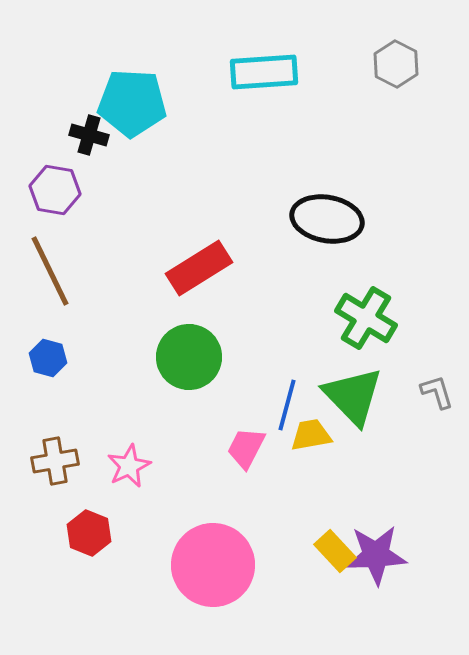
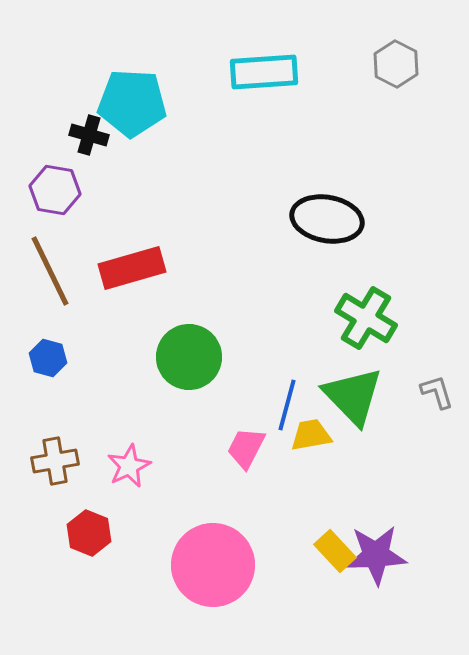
red rectangle: moved 67 px left; rotated 16 degrees clockwise
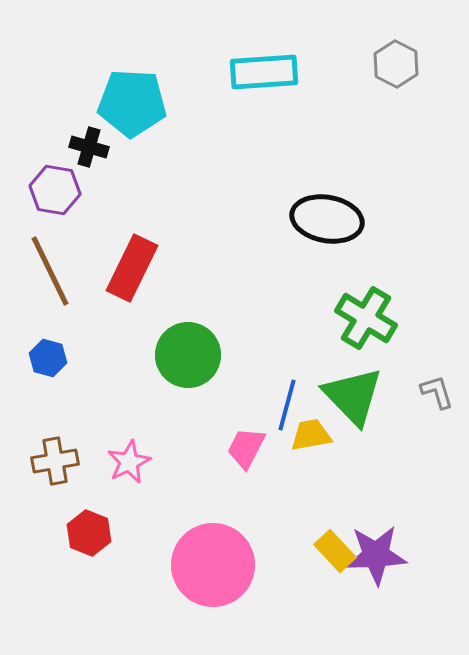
black cross: moved 12 px down
red rectangle: rotated 48 degrees counterclockwise
green circle: moved 1 px left, 2 px up
pink star: moved 4 px up
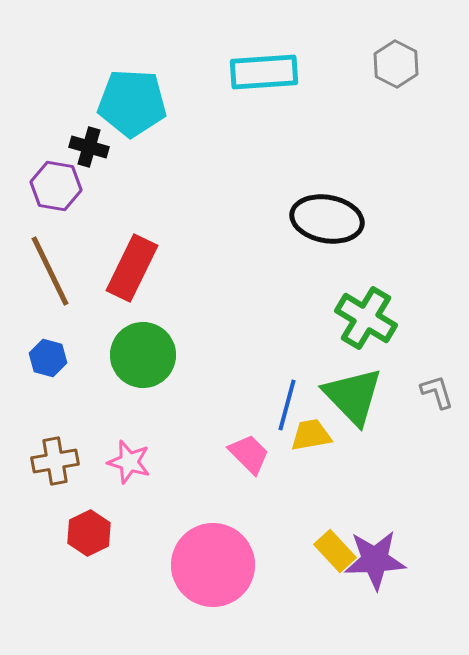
purple hexagon: moved 1 px right, 4 px up
green circle: moved 45 px left
pink trapezoid: moved 3 px right, 6 px down; rotated 108 degrees clockwise
pink star: rotated 30 degrees counterclockwise
red hexagon: rotated 12 degrees clockwise
purple star: moved 1 px left, 5 px down
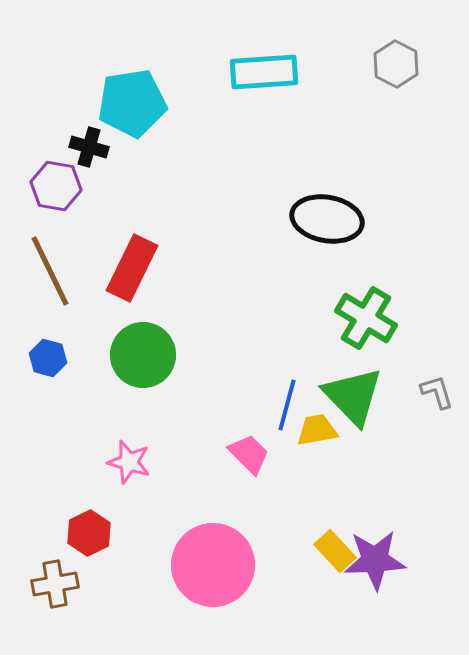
cyan pentagon: rotated 12 degrees counterclockwise
yellow trapezoid: moved 6 px right, 5 px up
brown cross: moved 123 px down
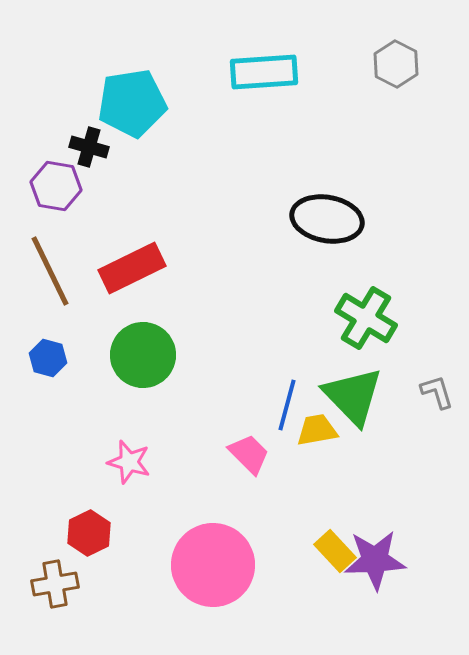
red rectangle: rotated 38 degrees clockwise
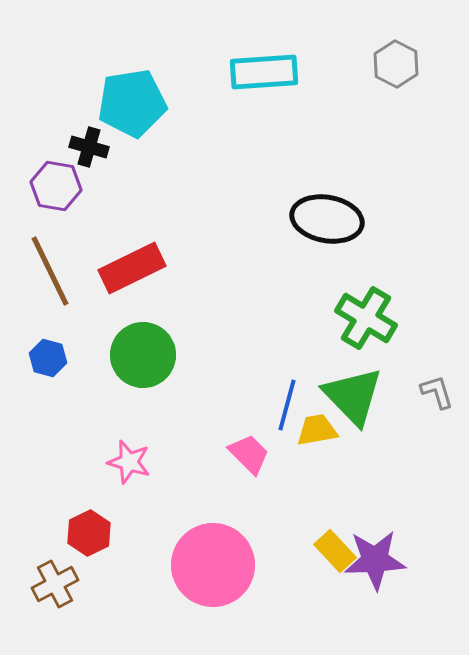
brown cross: rotated 18 degrees counterclockwise
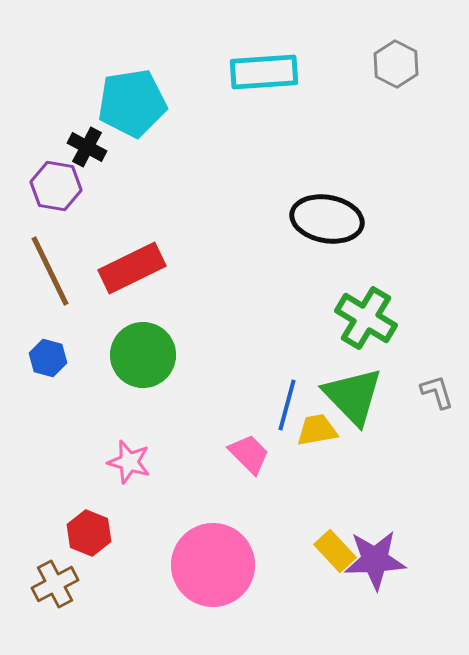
black cross: moved 2 px left; rotated 12 degrees clockwise
red hexagon: rotated 12 degrees counterclockwise
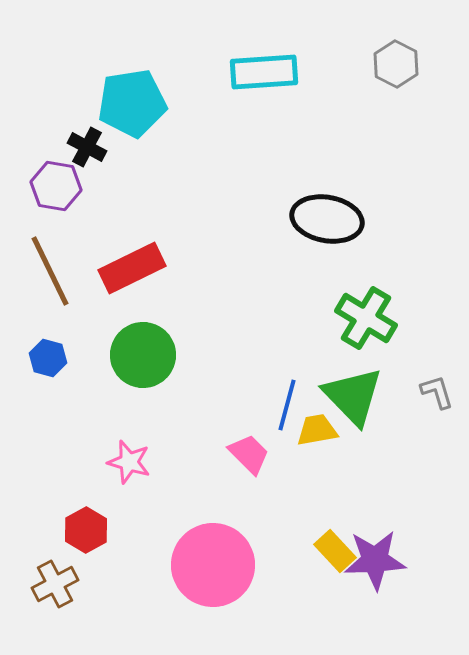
red hexagon: moved 3 px left, 3 px up; rotated 9 degrees clockwise
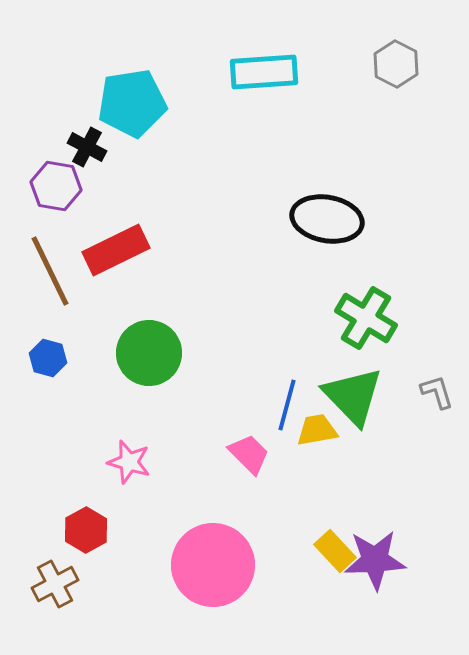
red rectangle: moved 16 px left, 18 px up
green circle: moved 6 px right, 2 px up
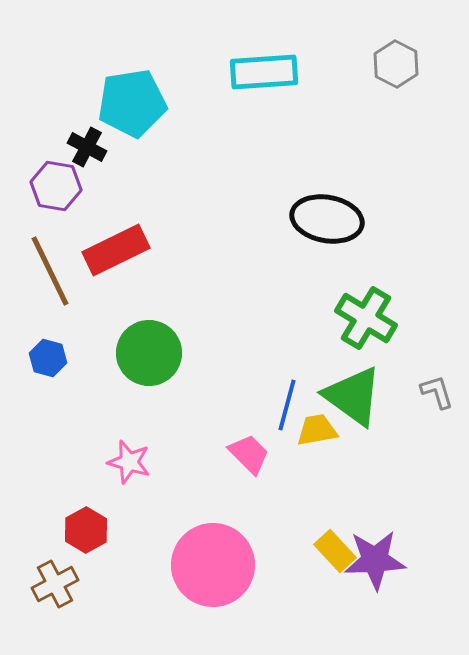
green triangle: rotated 10 degrees counterclockwise
